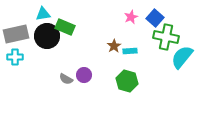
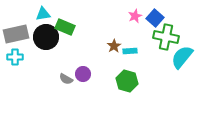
pink star: moved 4 px right, 1 px up
black circle: moved 1 px left, 1 px down
purple circle: moved 1 px left, 1 px up
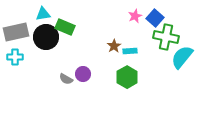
gray rectangle: moved 2 px up
green hexagon: moved 4 px up; rotated 15 degrees clockwise
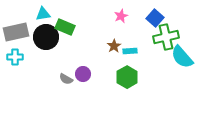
pink star: moved 14 px left
green cross: rotated 25 degrees counterclockwise
cyan semicircle: rotated 80 degrees counterclockwise
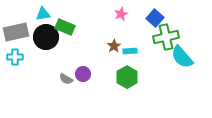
pink star: moved 2 px up
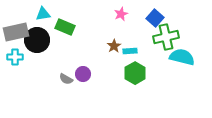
black circle: moved 9 px left, 3 px down
cyan semicircle: rotated 145 degrees clockwise
green hexagon: moved 8 px right, 4 px up
